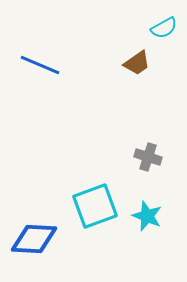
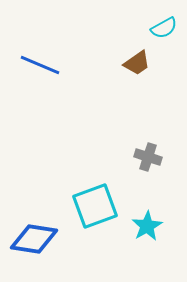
cyan star: moved 10 px down; rotated 20 degrees clockwise
blue diamond: rotated 6 degrees clockwise
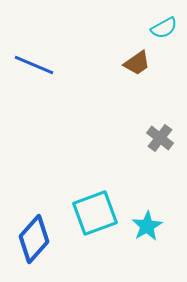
blue line: moved 6 px left
gray cross: moved 12 px right, 19 px up; rotated 20 degrees clockwise
cyan square: moved 7 px down
blue diamond: rotated 57 degrees counterclockwise
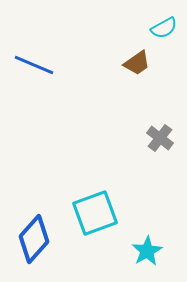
cyan star: moved 25 px down
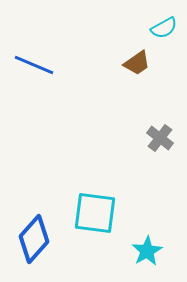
cyan square: rotated 27 degrees clockwise
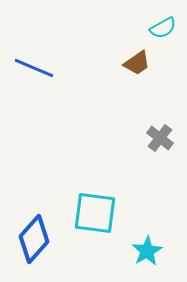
cyan semicircle: moved 1 px left
blue line: moved 3 px down
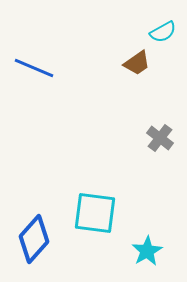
cyan semicircle: moved 4 px down
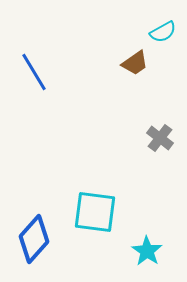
brown trapezoid: moved 2 px left
blue line: moved 4 px down; rotated 36 degrees clockwise
cyan square: moved 1 px up
cyan star: rotated 8 degrees counterclockwise
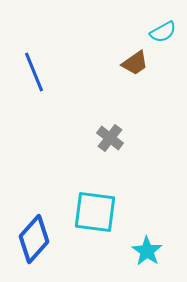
blue line: rotated 9 degrees clockwise
gray cross: moved 50 px left
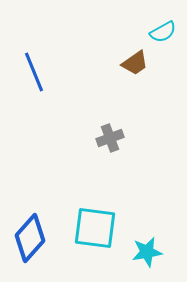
gray cross: rotated 32 degrees clockwise
cyan square: moved 16 px down
blue diamond: moved 4 px left, 1 px up
cyan star: moved 1 px down; rotated 28 degrees clockwise
